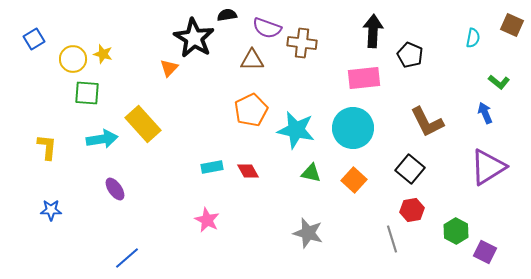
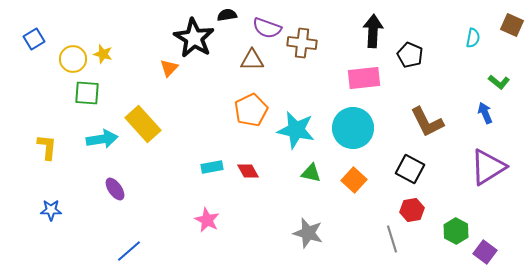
black square: rotated 12 degrees counterclockwise
purple square: rotated 10 degrees clockwise
blue line: moved 2 px right, 7 px up
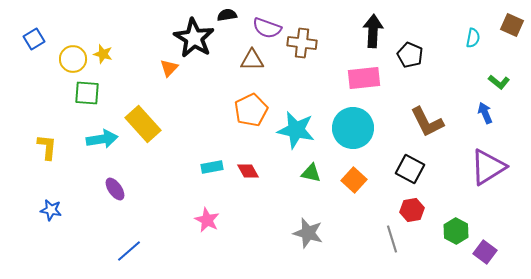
blue star: rotated 10 degrees clockwise
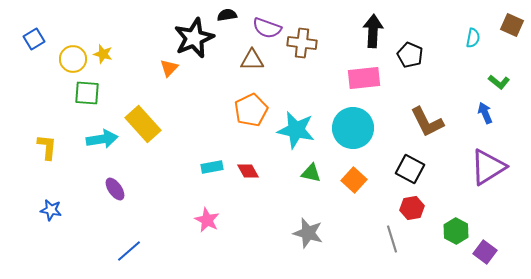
black star: rotated 18 degrees clockwise
red hexagon: moved 2 px up
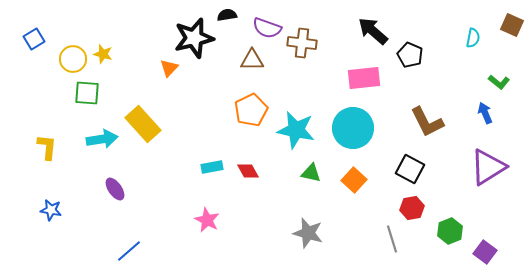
black arrow: rotated 52 degrees counterclockwise
black star: rotated 9 degrees clockwise
green hexagon: moved 6 px left; rotated 10 degrees clockwise
